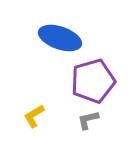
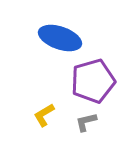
yellow L-shape: moved 10 px right, 1 px up
gray L-shape: moved 2 px left, 2 px down
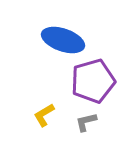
blue ellipse: moved 3 px right, 2 px down
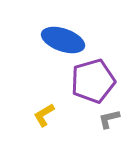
gray L-shape: moved 23 px right, 3 px up
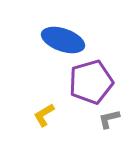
purple pentagon: moved 2 px left, 1 px down
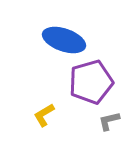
blue ellipse: moved 1 px right
gray L-shape: moved 2 px down
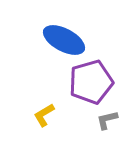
blue ellipse: rotated 9 degrees clockwise
gray L-shape: moved 2 px left, 1 px up
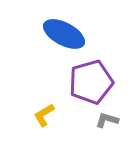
blue ellipse: moved 6 px up
gray L-shape: rotated 30 degrees clockwise
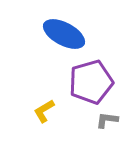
yellow L-shape: moved 4 px up
gray L-shape: rotated 10 degrees counterclockwise
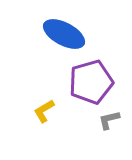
gray L-shape: moved 2 px right; rotated 20 degrees counterclockwise
